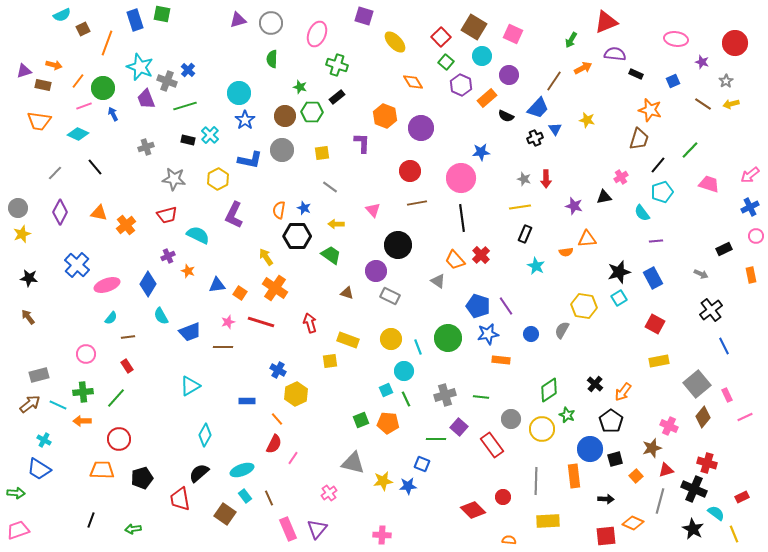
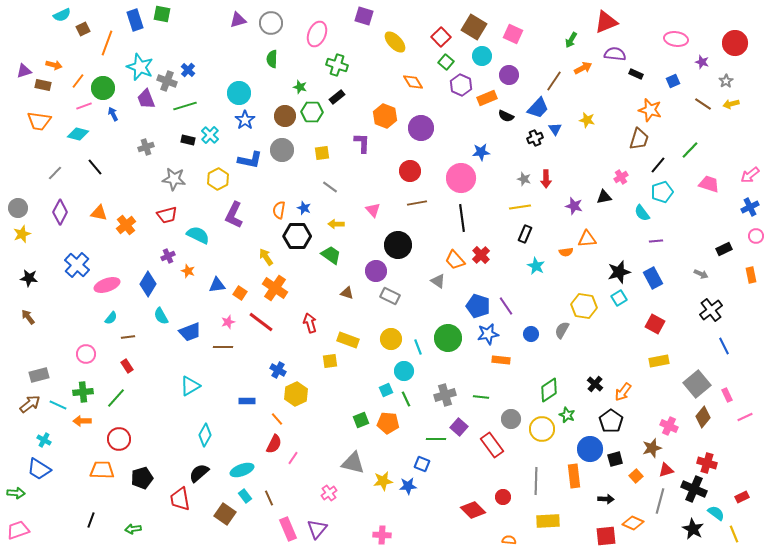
orange rectangle at (487, 98): rotated 18 degrees clockwise
cyan diamond at (78, 134): rotated 10 degrees counterclockwise
red line at (261, 322): rotated 20 degrees clockwise
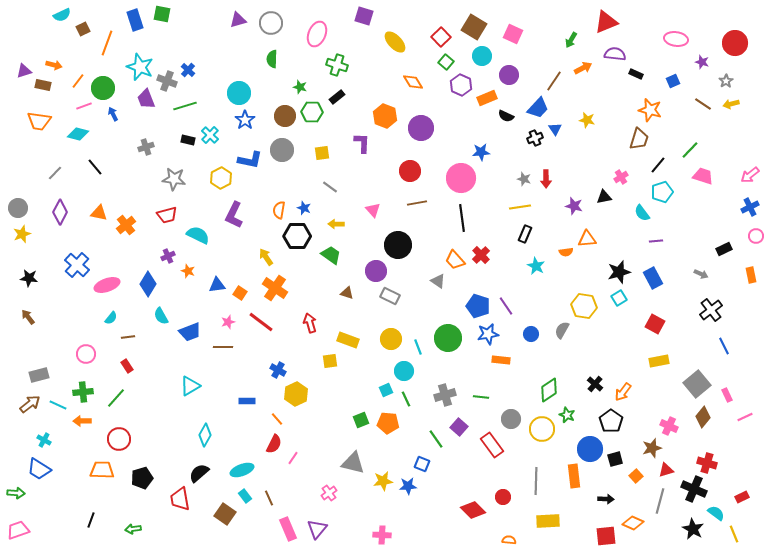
yellow hexagon at (218, 179): moved 3 px right, 1 px up
pink trapezoid at (709, 184): moved 6 px left, 8 px up
green line at (436, 439): rotated 54 degrees clockwise
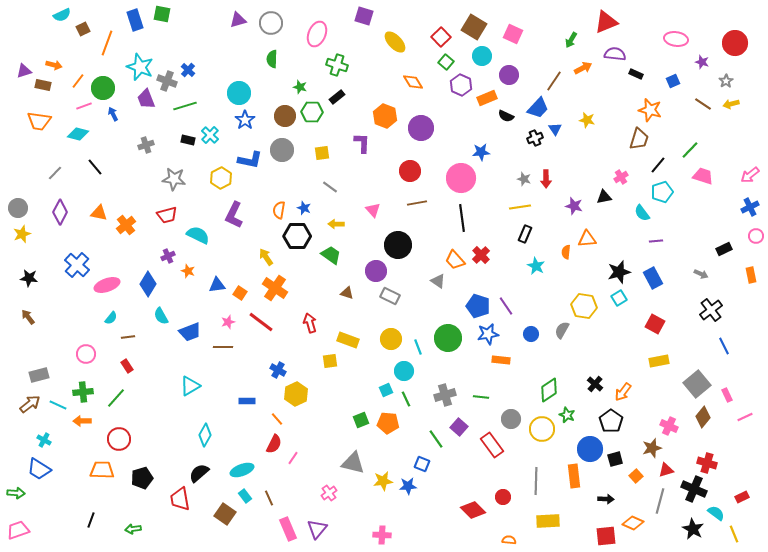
gray cross at (146, 147): moved 2 px up
orange semicircle at (566, 252): rotated 104 degrees clockwise
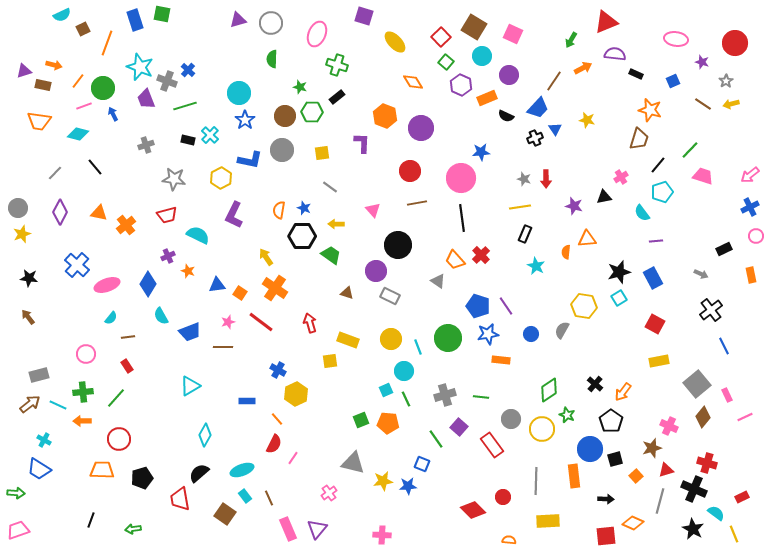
black hexagon at (297, 236): moved 5 px right
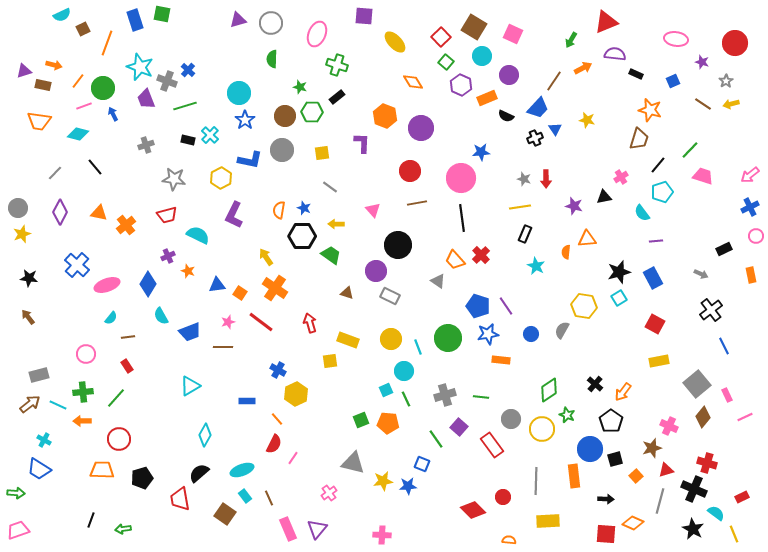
purple square at (364, 16): rotated 12 degrees counterclockwise
green arrow at (133, 529): moved 10 px left
red square at (606, 536): moved 2 px up; rotated 10 degrees clockwise
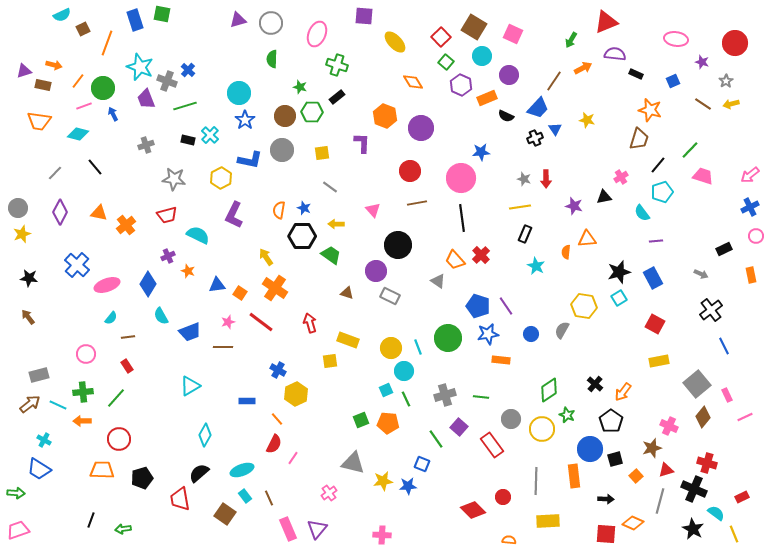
yellow circle at (391, 339): moved 9 px down
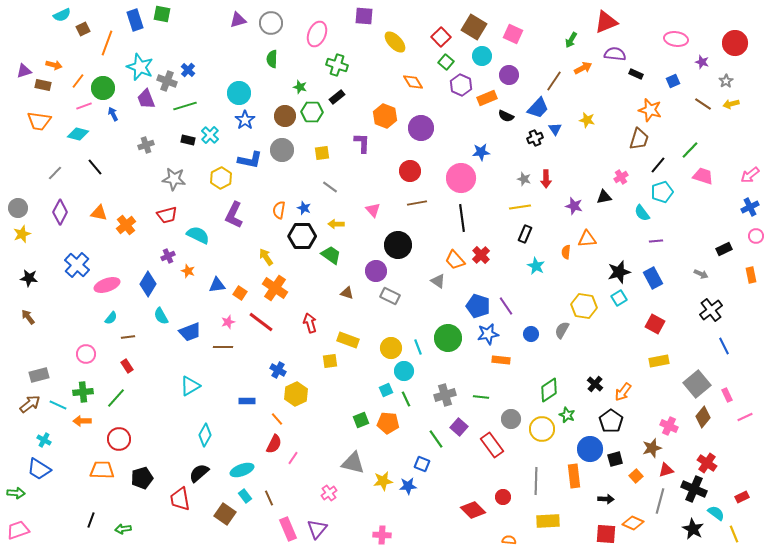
red cross at (707, 463): rotated 18 degrees clockwise
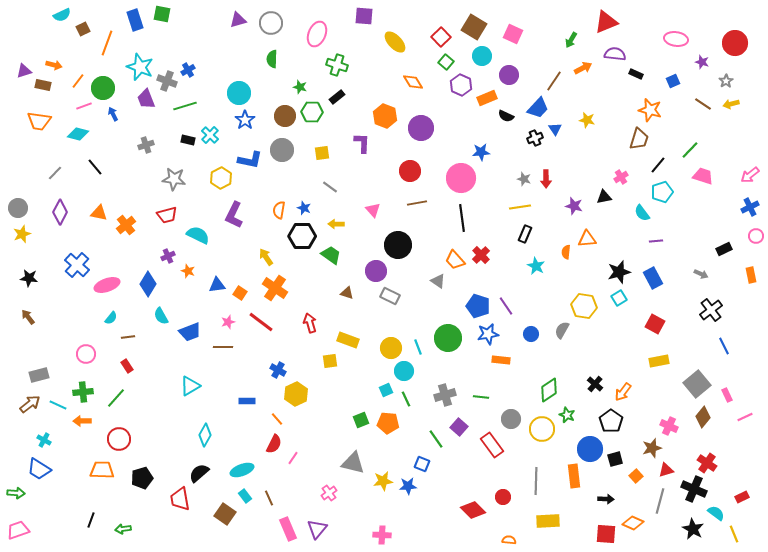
blue cross at (188, 70): rotated 16 degrees clockwise
